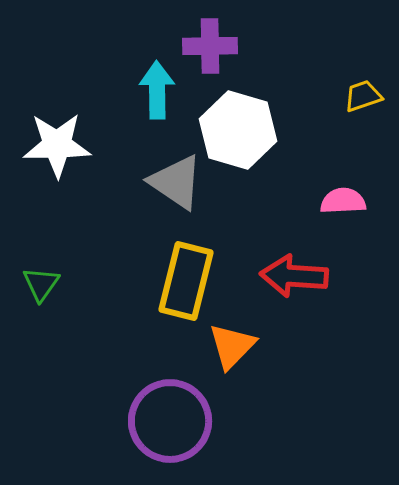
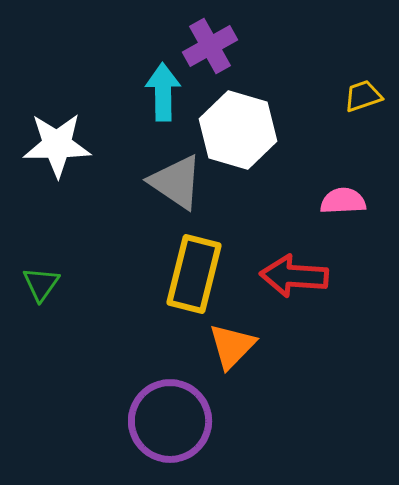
purple cross: rotated 28 degrees counterclockwise
cyan arrow: moved 6 px right, 2 px down
yellow rectangle: moved 8 px right, 7 px up
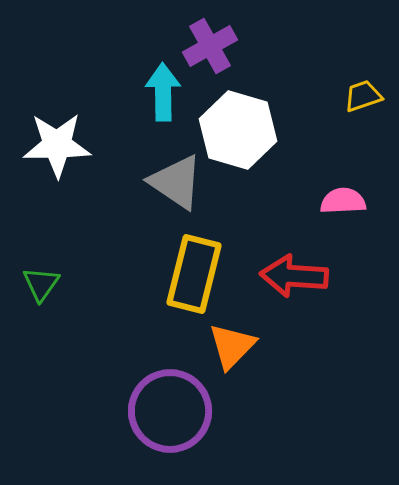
purple circle: moved 10 px up
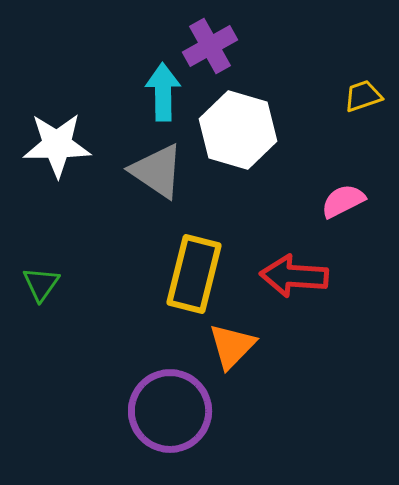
gray triangle: moved 19 px left, 11 px up
pink semicircle: rotated 24 degrees counterclockwise
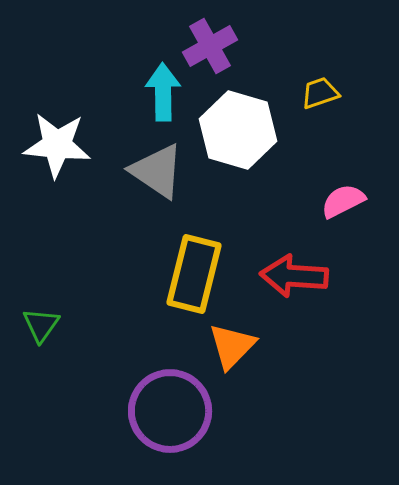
yellow trapezoid: moved 43 px left, 3 px up
white star: rotated 6 degrees clockwise
green triangle: moved 41 px down
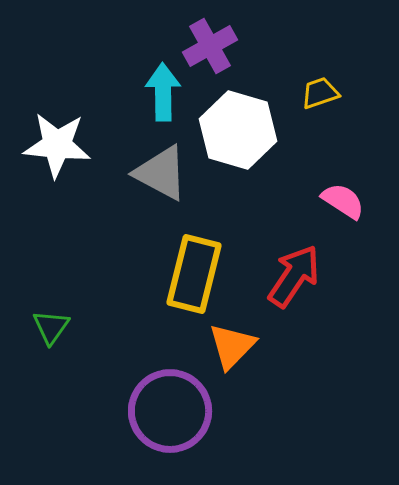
gray triangle: moved 4 px right, 2 px down; rotated 6 degrees counterclockwise
pink semicircle: rotated 60 degrees clockwise
red arrow: rotated 120 degrees clockwise
green triangle: moved 10 px right, 2 px down
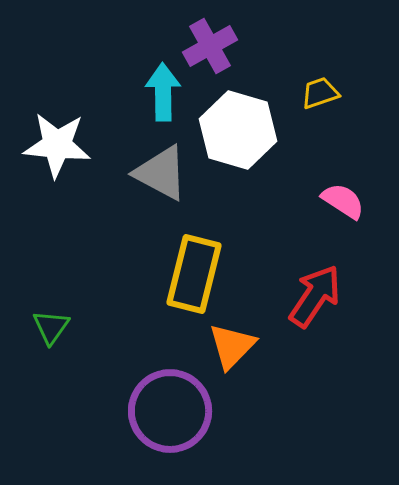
red arrow: moved 21 px right, 20 px down
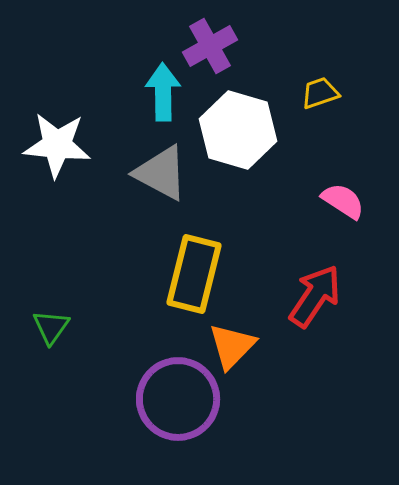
purple circle: moved 8 px right, 12 px up
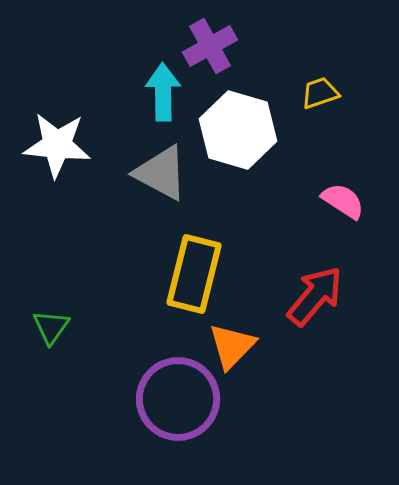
red arrow: rotated 6 degrees clockwise
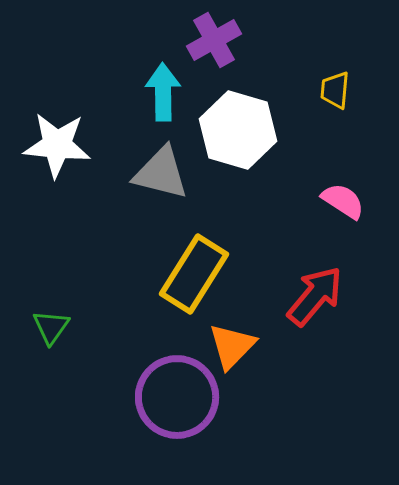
purple cross: moved 4 px right, 6 px up
yellow trapezoid: moved 15 px right, 3 px up; rotated 66 degrees counterclockwise
gray triangle: rotated 14 degrees counterclockwise
yellow rectangle: rotated 18 degrees clockwise
purple circle: moved 1 px left, 2 px up
